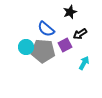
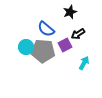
black arrow: moved 2 px left
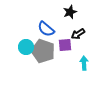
purple square: rotated 24 degrees clockwise
gray pentagon: rotated 15 degrees clockwise
cyan arrow: rotated 32 degrees counterclockwise
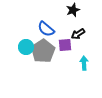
black star: moved 3 px right, 2 px up
gray pentagon: rotated 20 degrees clockwise
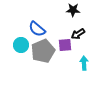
black star: rotated 24 degrees clockwise
blue semicircle: moved 9 px left
cyan circle: moved 5 px left, 2 px up
gray pentagon: rotated 10 degrees clockwise
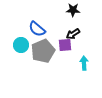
black arrow: moved 5 px left
